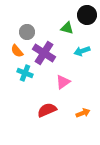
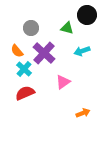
gray circle: moved 4 px right, 4 px up
purple cross: rotated 10 degrees clockwise
cyan cross: moved 1 px left, 4 px up; rotated 21 degrees clockwise
red semicircle: moved 22 px left, 17 px up
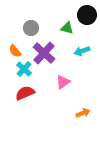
orange semicircle: moved 2 px left
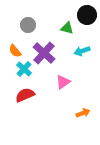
gray circle: moved 3 px left, 3 px up
red semicircle: moved 2 px down
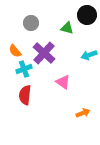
gray circle: moved 3 px right, 2 px up
cyan arrow: moved 7 px right, 4 px down
cyan cross: rotated 28 degrees clockwise
pink triangle: rotated 49 degrees counterclockwise
red semicircle: rotated 60 degrees counterclockwise
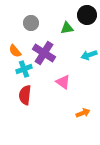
green triangle: rotated 24 degrees counterclockwise
purple cross: rotated 10 degrees counterclockwise
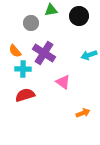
black circle: moved 8 px left, 1 px down
green triangle: moved 16 px left, 18 px up
cyan cross: moved 1 px left; rotated 21 degrees clockwise
red semicircle: rotated 66 degrees clockwise
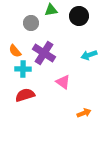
orange arrow: moved 1 px right
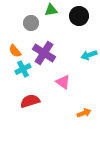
cyan cross: rotated 28 degrees counterclockwise
red semicircle: moved 5 px right, 6 px down
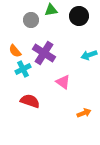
gray circle: moved 3 px up
red semicircle: rotated 36 degrees clockwise
